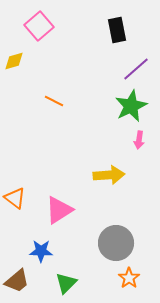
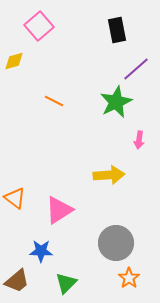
green star: moved 15 px left, 4 px up
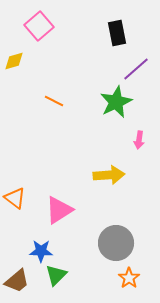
black rectangle: moved 3 px down
green triangle: moved 10 px left, 8 px up
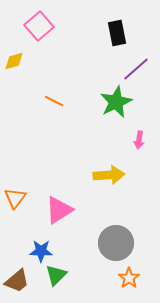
orange triangle: rotated 30 degrees clockwise
